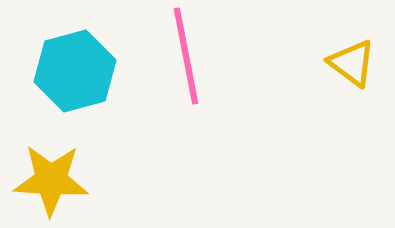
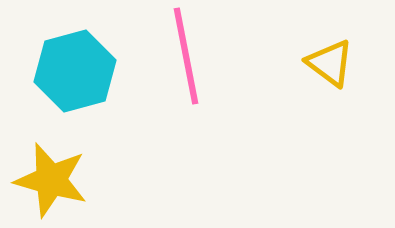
yellow triangle: moved 22 px left
yellow star: rotated 12 degrees clockwise
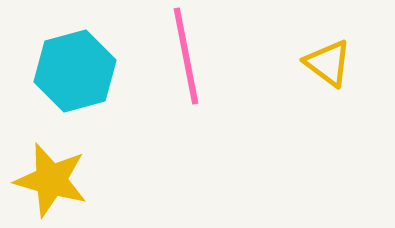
yellow triangle: moved 2 px left
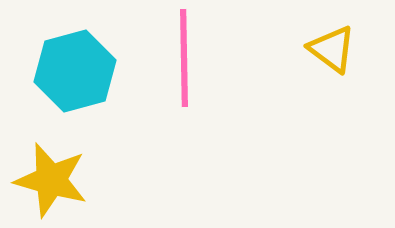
pink line: moved 2 px left, 2 px down; rotated 10 degrees clockwise
yellow triangle: moved 4 px right, 14 px up
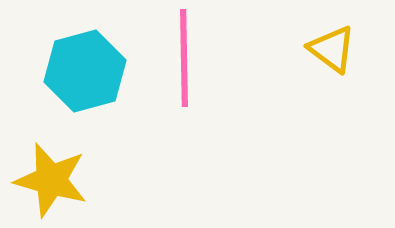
cyan hexagon: moved 10 px right
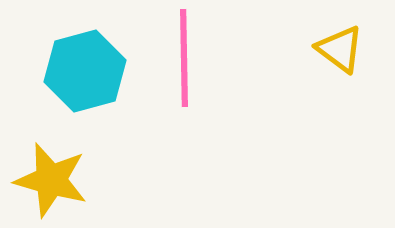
yellow triangle: moved 8 px right
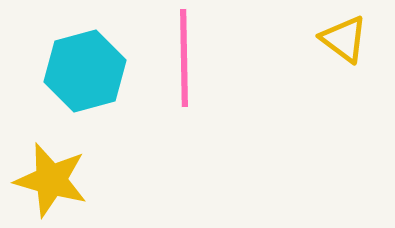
yellow triangle: moved 4 px right, 10 px up
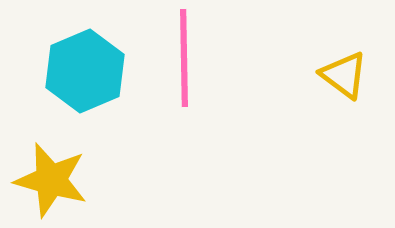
yellow triangle: moved 36 px down
cyan hexagon: rotated 8 degrees counterclockwise
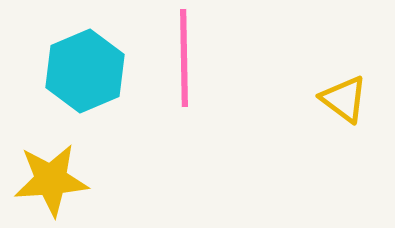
yellow triangle: moved 24 px down
yellow star: rotated 20 degrees counterclockwise
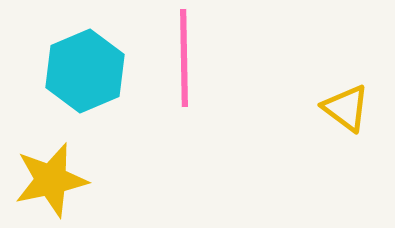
yellow triangle: moved 2 px right, 9 px down
yellow star: rotated 8 degrees counterclockwise
